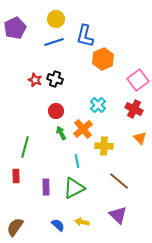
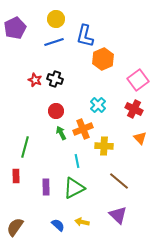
orange cross: rotated 18 degrees clockwise
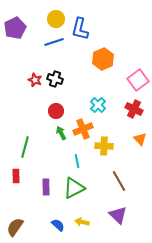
blue L-shape: moved 5 px left, 7 px up
orange triangle: moved 1 px down
brown line: rotated 20 degrees clockwise
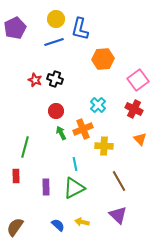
orange hexagon: rotated 20 degrees clockwise
cyan line: moved 2 px left, 3 px down
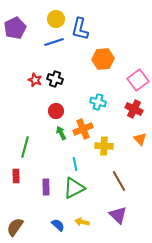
cyan cross: moved 3 px up; rotated 28 degrees counterclockwise
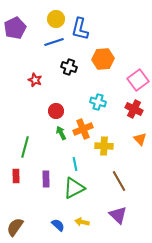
black cross: moved 14 px right, 12 px up
purple rectangle: moved 8 px up
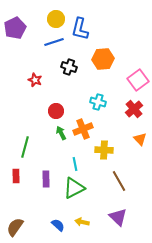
red cross: rotated 24 degrees clockwise
yellow cross: moved 4 px down
purple triangle: moved 2 px down
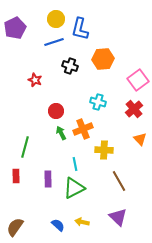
black cross: moved 1 px right, 1 px up
purple rectangle: moved 2 px right
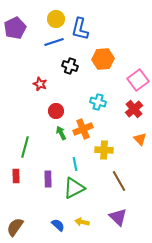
red star: moved 5 px right, 4 px down
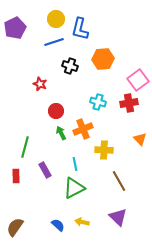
red cross: moved 5 px left, 6 px up; rotated 30 degrees clockwise
purple rectangle: moved 3 px left, 9 px up; rotated 28 degrees counterclockwise
